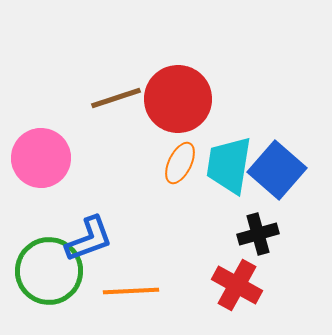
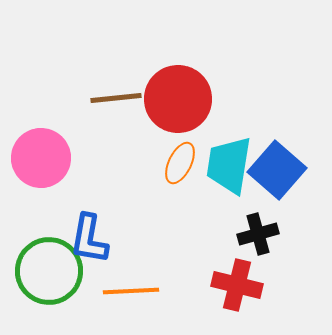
brown line: rotated 12 degrees clockwise
blue L-shape: rotated 120 degrees clockwise
red cross: rotated 15 degrees counterclockwise
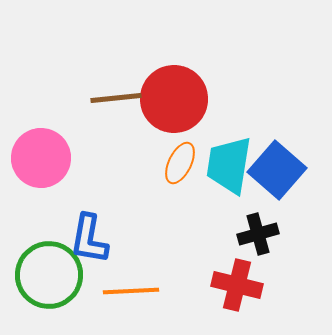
red circle: moved 4 px left
green circle: moved 4 px down
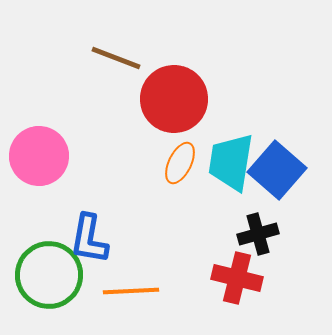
brown line: moved 40 px up; rotated 27 degrees clockwise
pink circle: moved 2 px left, 2 px up
cyan trapezoid: moved 2 px right, 3 px up
red cross: moved 7 px up
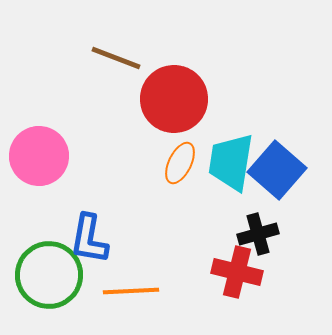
red cross: moved 6 px up
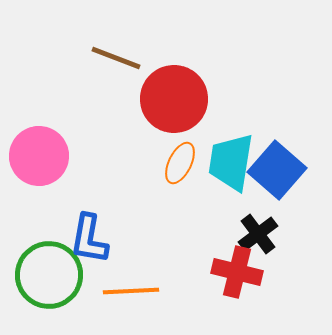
black cross: rotated 21 degrees counterclockwise
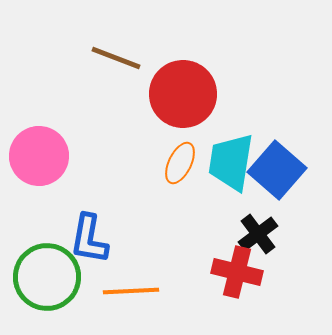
red circle: moved 9 px right, 5 px up
green circle: moved 2 px left, 2 px down
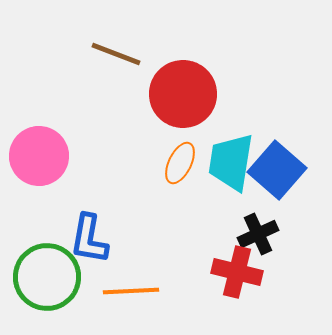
brown line: moved 4 px up
black cross: rotated 12 degrees clockwise
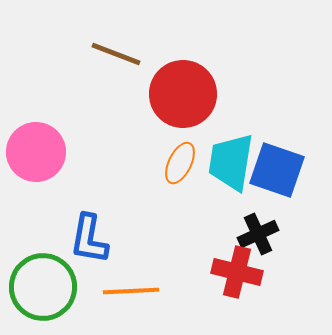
pink circle: moved 3 px left, 4 px up
blue square: rotated 22 degrees counterclockwise
green circle: moved 4 px left, 10 px down
